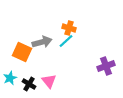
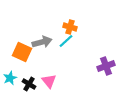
orange cross: moved 1 px right, 1 px up
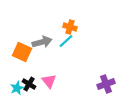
purple cross: moved 18 px down
cyan star: moved 7 px right, 10 px down
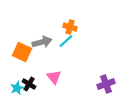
pink triangle: moved 5 px right, 4 px up
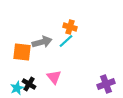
orange square: rotated 18 degrees counterclockwise
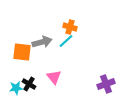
cyan star: moved 1 px left; rotated 16 degrees clockwise
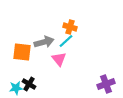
gray arrow: moved 2 px right
pink triangle: moved 5 px right, 18 px up
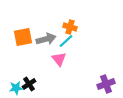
gray arrow: moved 2 px right, 3 px up
orange square: moved 1 px right, 15 px up; rotated 18 degrees counterclockwise
black cross: rotated 24 degrees clockwise
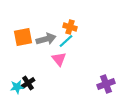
black cross: moved 1 px left, 1 px up
cyan star: moved 1 px right, 1 px up
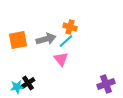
orange square: moved 5 px left, 3 px down
pink triangle: moved 2 px right
